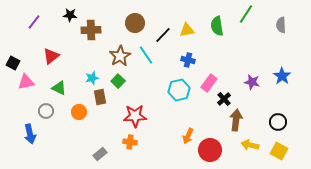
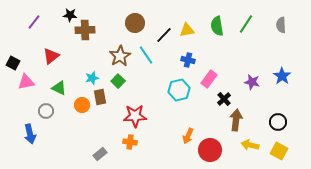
green line: moved 10 px down
brown cross: moved 6 px left
black line: moved 1 px right
pink rectangle: moved 4 px up
orange circle: moved 3 px right, 7 px up
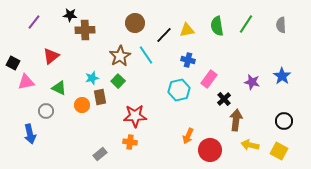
black circle: moved 6 px right, 1 px up
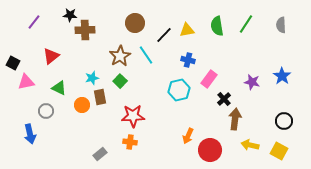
green square: moved 2 px right
red star: moved 2 px left
brown arrow: moved 1 px left, 1 px up
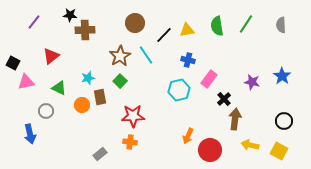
cyan star: moved 4 px left
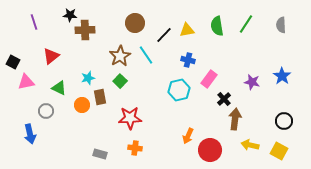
purple line: rotated 56 degrees counterclockwise
black square: moved 1 px up
red star: moved 3 px left, 2 px down
orange cross: moved 5 px right, 6 px down
gray rectangle: rotated 56 degrees clockwise
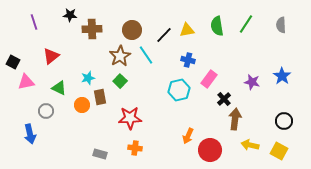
brown circle: moved 3 px left, 7 px down
brown cross: moved 7 px right, 1 px up
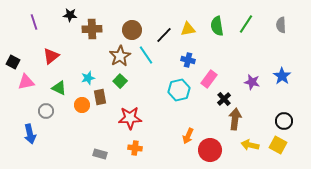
yellow triangle: moved 1 px right, 1 px up
yellow square: moved 1 px left, 6 px up
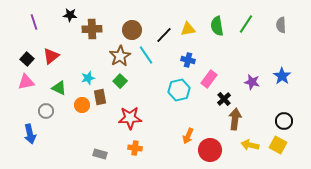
black square: moved 14 px right, 3 px up; rotated 16 degrees clockwise
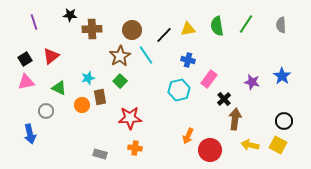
black square: moved 2 px left; rotated 16 degrees clockwise
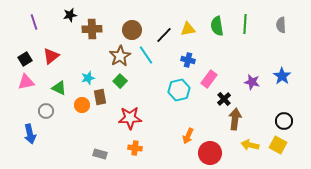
black star: rotated 16 degrees counterclockwise
green line: moved 1 px left; rotated 30 degrees counterclockwise
red circle: moved 3 px down
